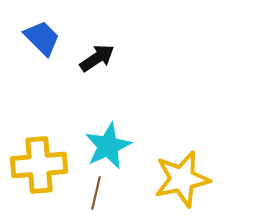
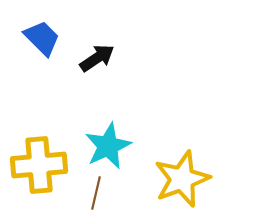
yellow star: rotated 8 degrees counterclockwise
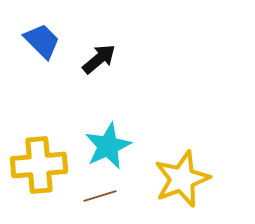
blue trapezoid: moved 3 px down
black arrow: moved 2 px right, 1 px down; rotated 6 degrees counterclockwise
brown line: moved 4 px right, 3 px down; rotated 60 degrees clockwise
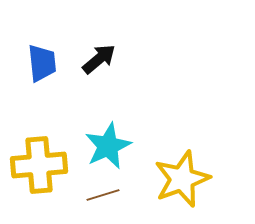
blue trapezoid: moved 22 px down; rotated 39 degrees clockwise
brown line: moved 3 px right, 1 px up
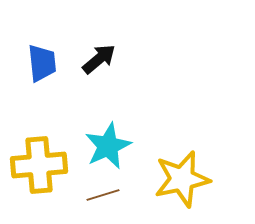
yellow star: rotated 8 degrees clockwise
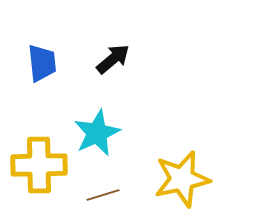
black arrow: moved 14 px right
cyan star: moved 11 px left, 13 px up
yellow cross: rotated 4 degrees clockwise
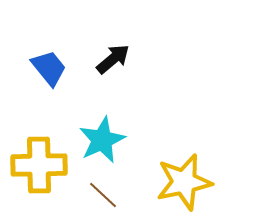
blue trapezoid: moved 7 px right, 5 px down; rotated 33 degrees counterclockwise
cyan star: moved 5 px right, 7 px down
yellow star: moved 2 px right, 3 px down
brown line: rotated 60 degrees clockwise
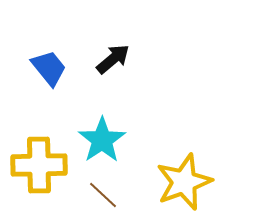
cyan star: rotated 9 degrees counterclockwise
yellow star: rotated 8 degrees counterclockwise
